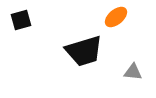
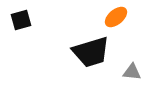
black trapezoid: moved 7 px right, 1 px down
gray triangle: moved 1 px left
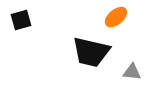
black trapezoid: rotated 30 degrees clockwise
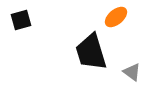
black trapezoid: rotated 60 degrees clockwise
gray triangle: rotated 30 degrees clockwise
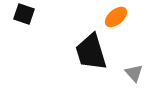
black square: moved 3 px right, 6 px up; rotated 35 degrees clockwise
gray triangle: moved 2 px right, 1 px down; rotated 12 degrees clockwise
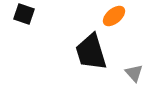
orange ellipse: moved 2 px left, 1 px up
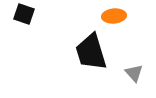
orange ellipse: rotated 35 degrees clockwise
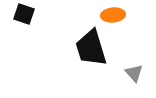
orange ellipse: moved 1 px left, 1 px up
black trapezoid: moved 4 px up
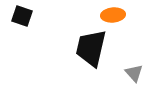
black square: moved 2 px left, 2 px down
black trapezoid: rotated 30 degrees clockwise
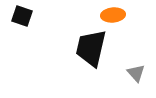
gray triangle: moved 2 px right
